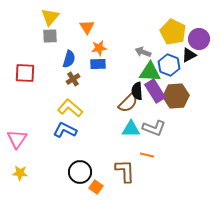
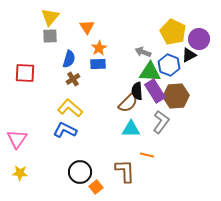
orange star: rotated 21 degrees counterclockwise
gray L-shape: moved 7 px right, 6 px up; rotated 75 degrees counterclockwise
orange square: rotated 16 degrees clockwise
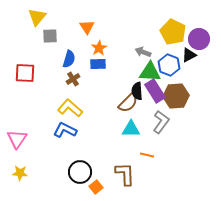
yellow triangle: moved 13 px left
brown L-shape: moved 3 px down
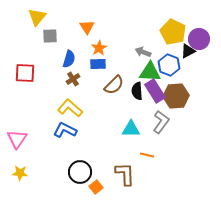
black triangle: moved 1 px left, 4 px up
brown semicircle: moved 14 px left, 18 px up
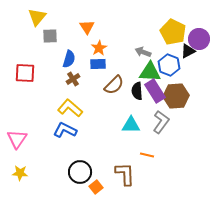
cyan triangle: moved 4 px up
